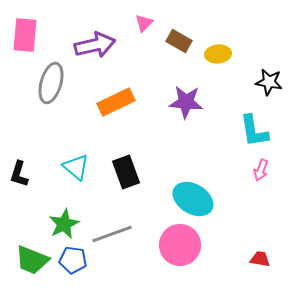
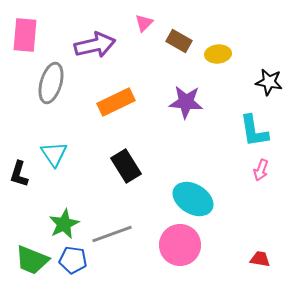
cyan triangle: moved 22 px left, 13 px up; rotated 16 degrees clockwise
black rectangle: moved 6 px up; rotated 12 degrees counterclockwise
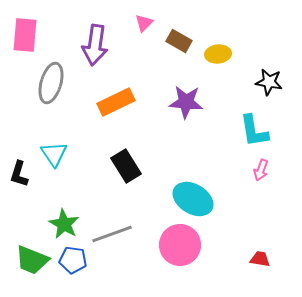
purple arrow: rotated 111 degrees clockwise
green star: rotated 16 degrees counterclockwise
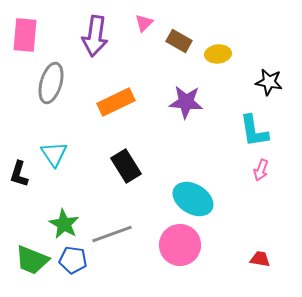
purple arrow: moved 9 px up
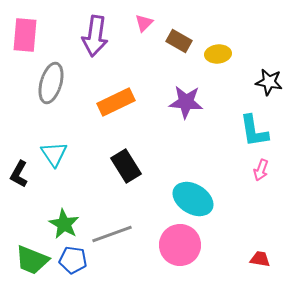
black L-shape: rotated 12 degrees clockwise
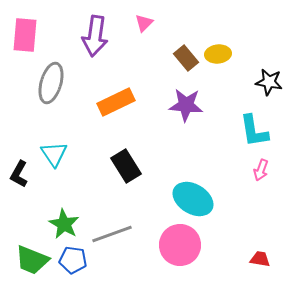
brown rectangle: moved 7 px right, 17 px down; rotated 20 degrees clockwise
purple star: moved 3 px down
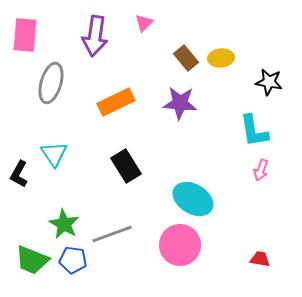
yellow ellipse: moved 3 px right, 4 px down
purple star: moved 6 px left, 2 px up
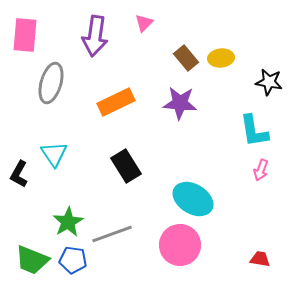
green star: moved 4 px right, 2 px up; rotated 12 degrees clockwise
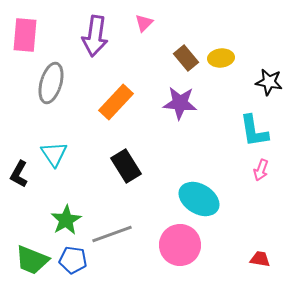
orange rectangle: rotated 21 degrees counterclockwise
cyan ellipse: moved 6 px right
green star: moved 2 px left, 2 px up
